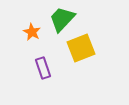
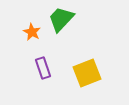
green trapezoid: moved 1 px left
yellow square: moved 6 px right, 25 px down
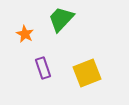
orange star: moved 7 px left, 2 px down
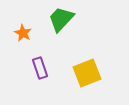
orange star: moved 2 px left, 1 px up
purple rectangle: moved 3 px left
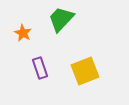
yellow square: moved 2 px left, 2 px up
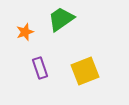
green trapezoid: rotated 12 degrees clockwise
orange star: moved 2 px right, 1 px up; rotated 24 degrees clockwise
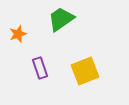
orange star: moved 7 px left, 2 px down
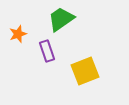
purple rectangle: moved 7 px right, 17 px up
